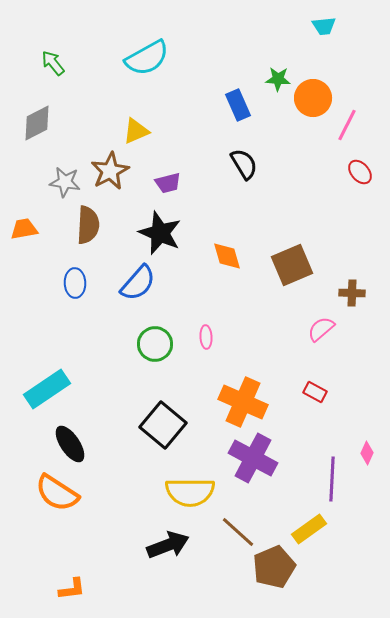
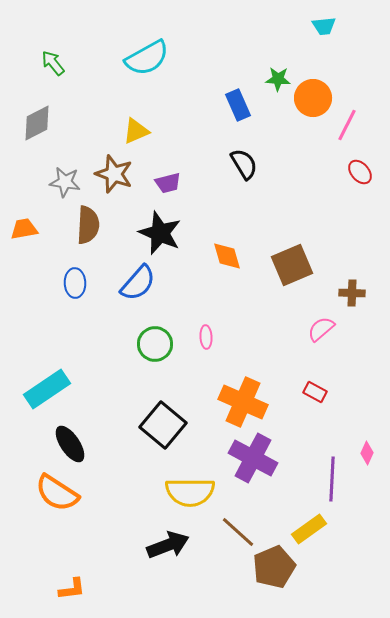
brown star: moved 4 px right, 3 px down; rotated 24 degrees counterclockwise
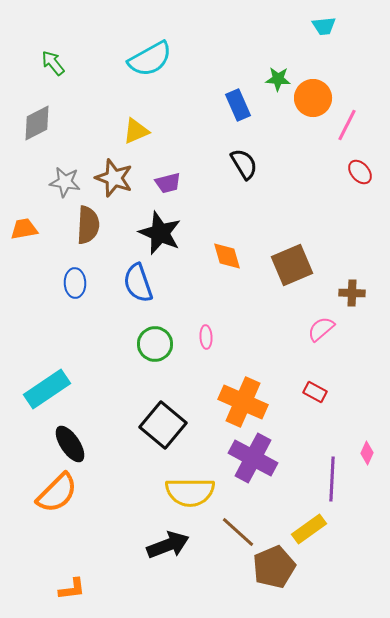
cyan semicircle: moved 3 px right, 1 px down
brown star: moved 4 px down
blue semicircle: rotated 120 degrees clockwise
orange semicircle: rotated 78 degrees counterclockwise
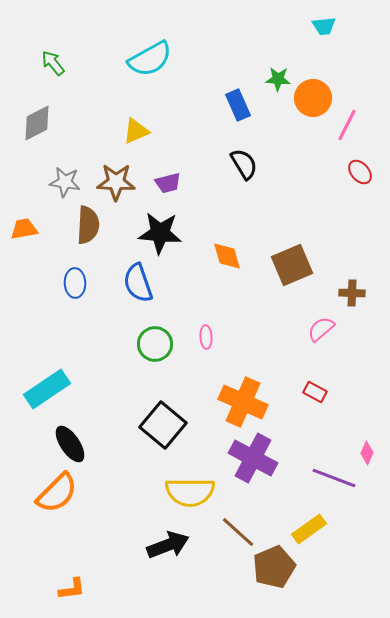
brown star: moved 2 px right, 4 px down; rotated 18 degrees counterclockwise
black star: rotated 18 degrees counterclockwise
purple line: moved 2 px right, 1 px up; rotated 72 degrees counterclockwise
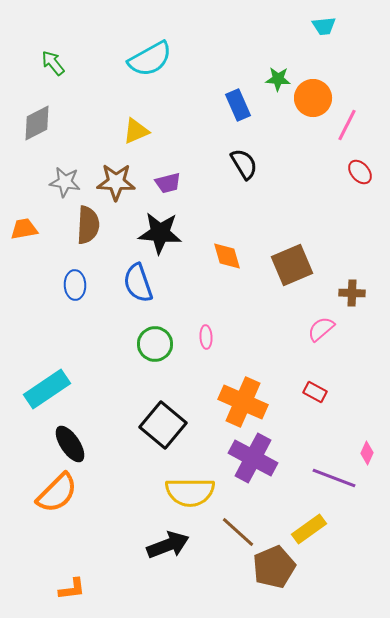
blue ellipse: moved 2 px down
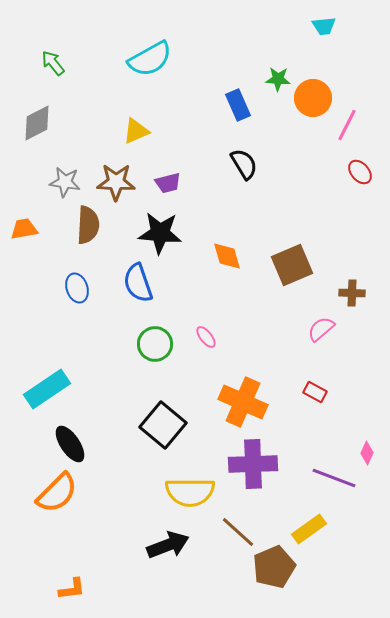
blue ellipse: moved 2 px right, 3 px down; rotated 16 degrees counterclockwise
pink ellipse: rotated 35 degrees counterclockwise
purple cross: moved 6 px down; rotated 30 degrees counterclockwise
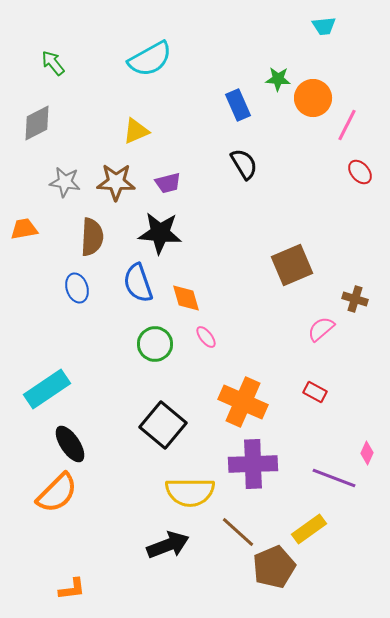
brown semicircle: moved 4 px right, 12 px down
orange diamond: moved 41 px left, 42 px down
brown cross: moved 3 px right, 6 px down; rotated 15 degrees clockwise
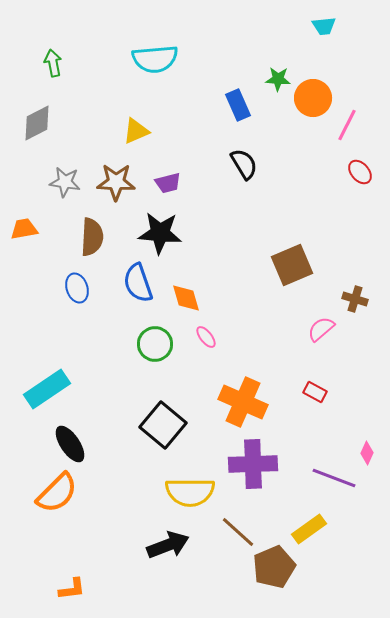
cyan semicircle: moved 5 px right; rotated 24 degrees clockwise
green arrow: rotated 28 degrees clockwise
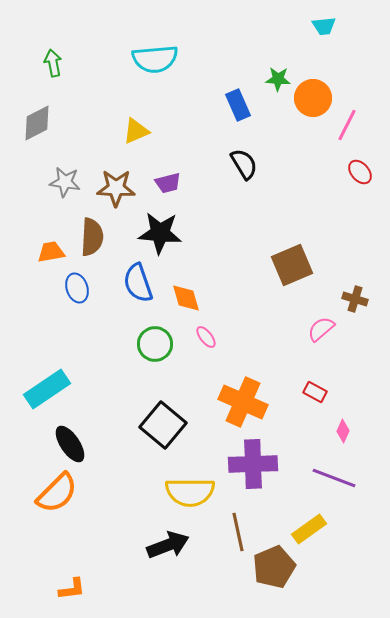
brown star: moved 6 px down
orange trapezoid: moved 27 px right, 23 px down
pink diamond: moved 24 px left, 22 px up
brown line: rotated 36 degrees clockwise
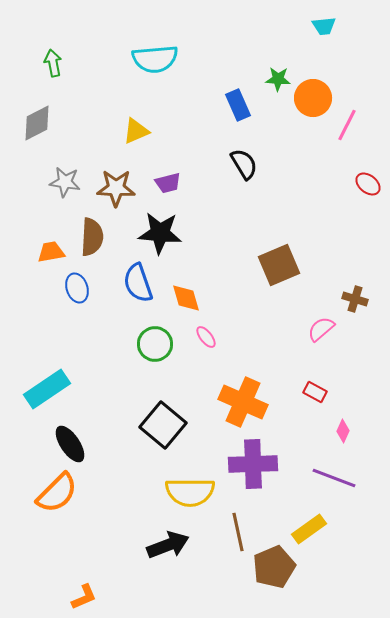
red ellipse: moved 8 px right, 12 px down; rotated 10 degrees counterclockwise
brown square: moved 13 px left
orange L-shape: moved 12 px right, 8 px down; rotated 16 degrees counterclockwise
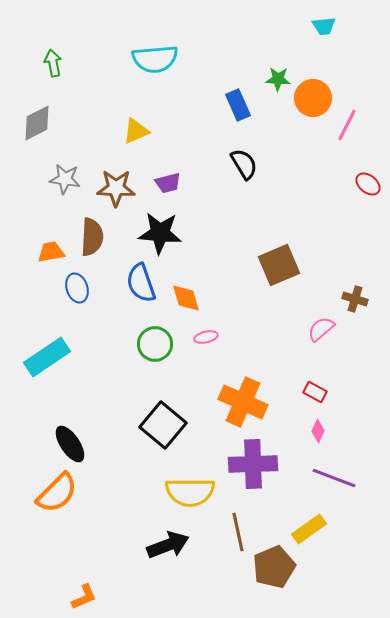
gray star: moved 3 px up
blue semicircle: moved 3 px right
pink ellipse: rotated 65 degrees counterclockwise
cyan rectangle: moved 32 px up
pink diamond: moved 25 px left
